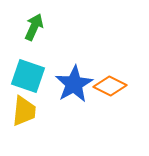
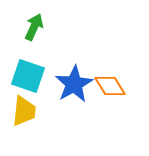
orange diamond: rotated 32 degrees clockwise
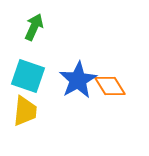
blue star: moved 4 px right, 4 px up
yellow trapezoid: moved 1 px right
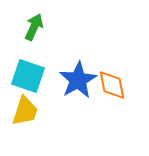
orange diamond: moved 2 px right, 1 px up; rotated 20 degrees clockwise
yellow trapezoid: rotated 12 degrees clockwise
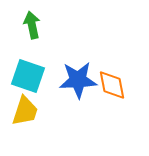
green arrow: moved 2 px left, 2 px up; rotated 36 degrees counterclockwise
blue star: rotated 27 degrees clockwise
